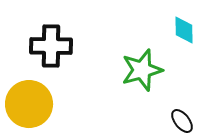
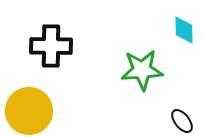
green star: rotated 12 degrees clockwise
yellow circle: moved 7 px down
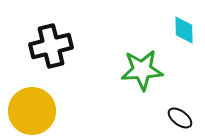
black cross: rotated 15 degrees counterclockwise
yellow circle: moved 3 px right
black ellipse: moved 2 px left, 3 px up; rotated 15 degrees counterclockwise
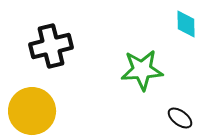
cyan diamond: moved 2 px right, 6 px up
